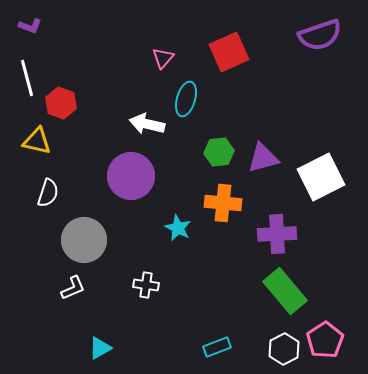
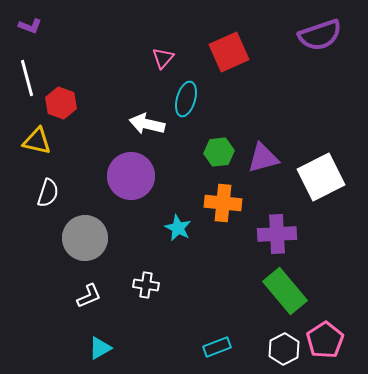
gray circle: moved 1 px right, 2 px up
white L-shape: moved 16 px right, 8 px down
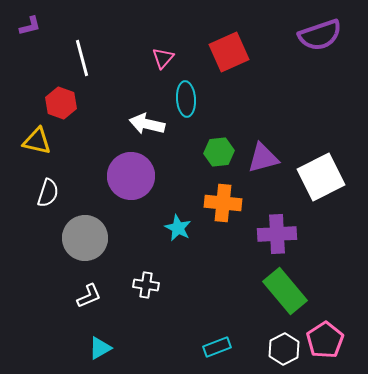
purple L-shape: rotated 35 degrees counterclockwise
white line: moved 55 px right, 20 px up
cyan ellipse: rotated 20 degrees counterclockwise
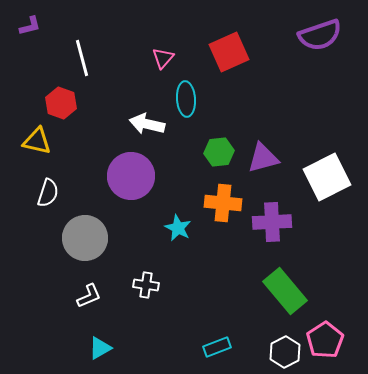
white square: moved 6 px right
purple cross: moved 5 px left, 12 px up
white hexagon: moved 1 px right, 3 px down
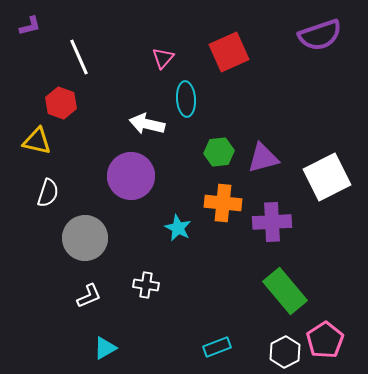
white line: moved 3 px left, 1 px up; rotated 9 degrees counterclockwise
cyan triangle: moved 5 px right
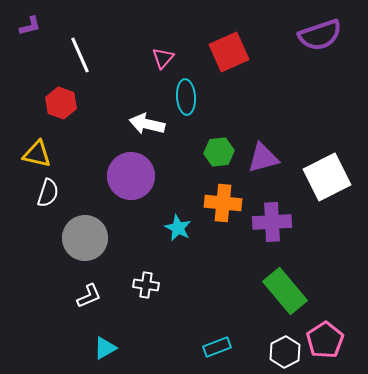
white line: moved 1 px right, 2 px up
cyan ellipse: moved 2 px up
yellow triangle: moved 13 px down
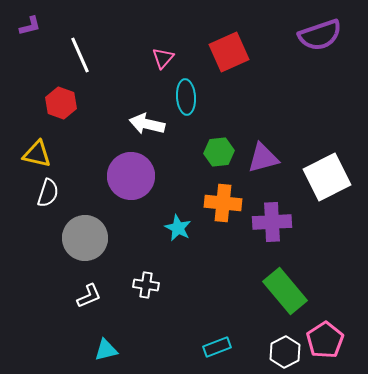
cyan triangle: moved 1 px right, 2 px down; rotated 15 degrees clockwise
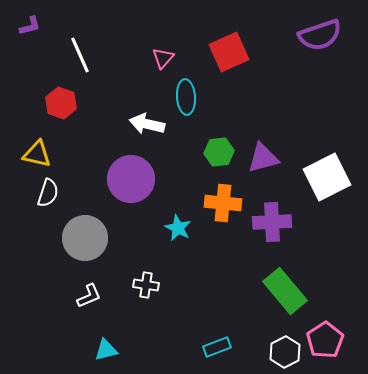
purple circle: moved 3 px down
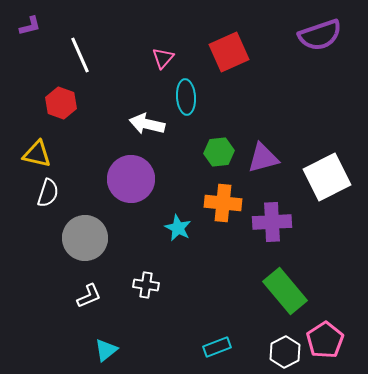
cyan triangle: rotated 25 degrees counterclockwise
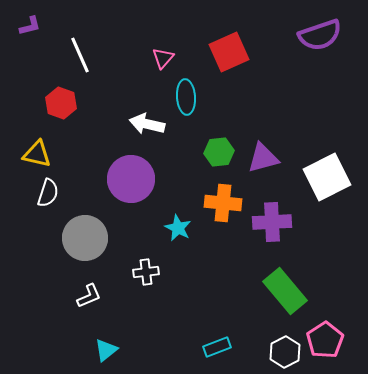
white cross: moved 13 px up; rotated 15 degrees counterclockwise
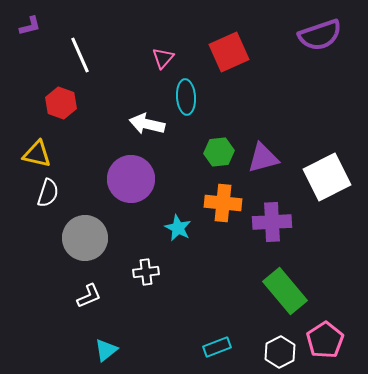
white hexagon: moved 5 px left
